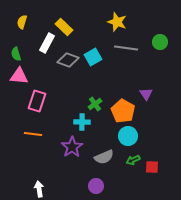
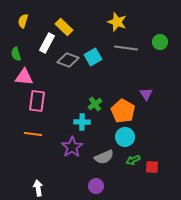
yellow semicircle: moved 1 px right, 1 px up
pink triangle: moved 5 px right, 1 px down
pink rectangle: rotated 10 degrees counterclockwise
cyan circle: moved 3 px left, 1 px down
white arrow: moved 1 px left, 1 px up
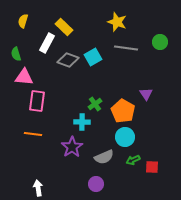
purple circle: moved 2 px up
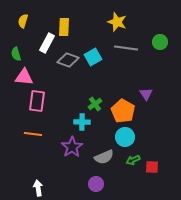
yellow rectangle: rotated 48 degrees clockwise
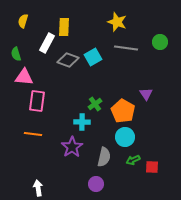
gray semicircle: rotated 54 degrees counterclockwise
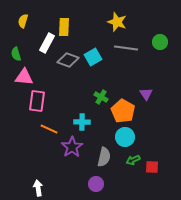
green cross: moved 6 px right, 7 px up; rotated 24 degrees counterclockwise
orange line: moved 16 px right, 5 px up; rotated 18 degrees clockwise
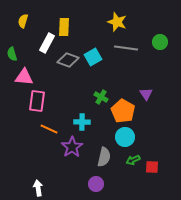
green semicircle: moved 4 px left
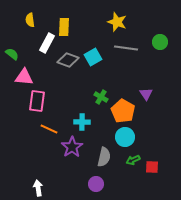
yellow semicircle: moved 7 px right, 1 px up; rotated 24 degrees counterclockwise
green semicircle: rotated 144 degrees clockwise
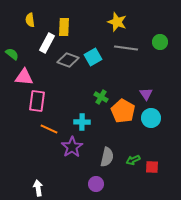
cyan circle: moved 26 px right, 19 px up
gray semicircle: moved 3 px right
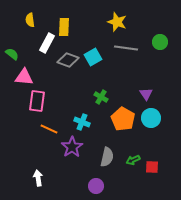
orange pentagon: moved 8 px down
cyan cross: rotated 21 degrees clockwise
purple circle: moved 2 px down
white arrow: moved 10 px up
